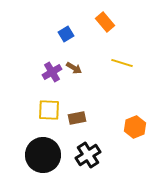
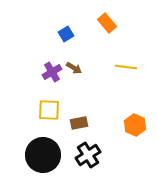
orange rectangle: moved 2 px right, 1 px down
yellow line: moved 4 px right, 4 px down; rotated 10 degrees counterclockwise
brown rectangle: moved 2 px right, 5 px down
orange hexagon: moved 2 px up; rotated 15 degrees counterclockwise
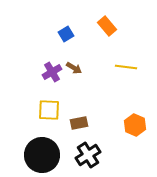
orange rectangle: moved 3 px down
black circle: moved 1 px left
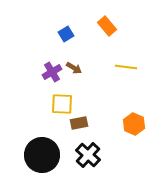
yellow square: moved 13 px right, 6 px up
orange hexagon: moved 1 px left, 1 px up
black cross: rotated 15 degrees counterclockwise
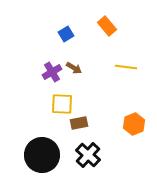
orange hexagon: rotated 15 degrees clockwise
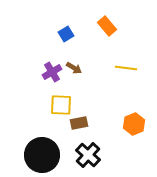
yellow line: moved 1 px down
yellow square: moved 1 px left, 1 px down
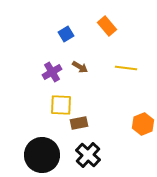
brown arrow: moved 6 px right, 1 px up
orange hexagon: moved 9 px right
